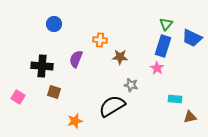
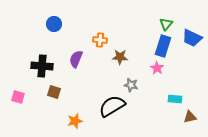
pink square: rotated 16 degrees counterclockwise
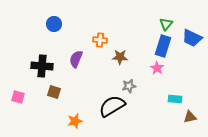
gray star: moved 2 px left, 1 px down; rotated 24 degrees counterclockwise
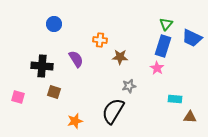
purple semicircle: rotated 126 degrees clockwise
black semicircle: moved 1 px right, 5 px down; rotated 28 degrees counterclockwise
brown triangle: rotated 16 degrees clockwise
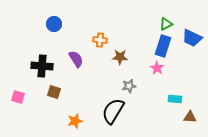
green triangle: rotated 24 degrees clockwise
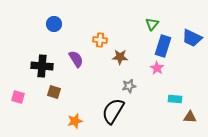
green triangle: moved 14 px left; rotated 24 degrees counterclockwise
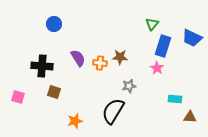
orange cross: moved 23 px down
purple semicircle: moved 2 px right, 1 px up
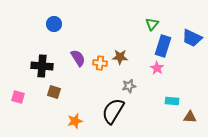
cyan rectangle: moved 3 px left, 2 px down
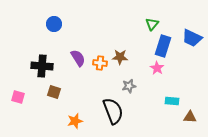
black semicircle: rotated 128 degrees clockwise
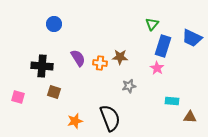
black semicircle: moved 3 px left, 7 px down
